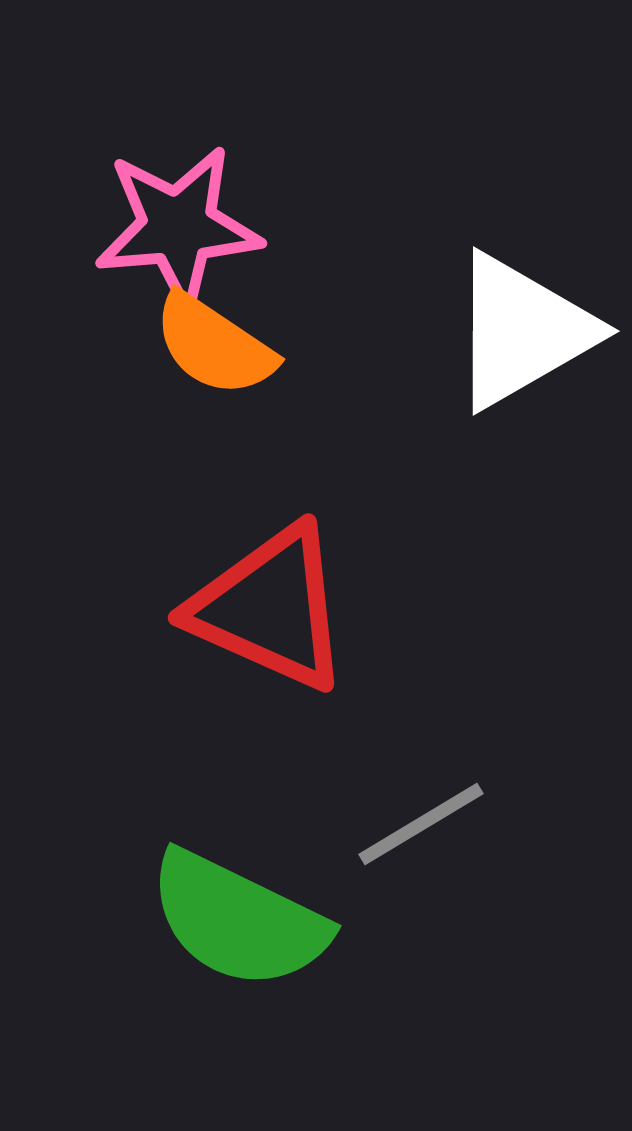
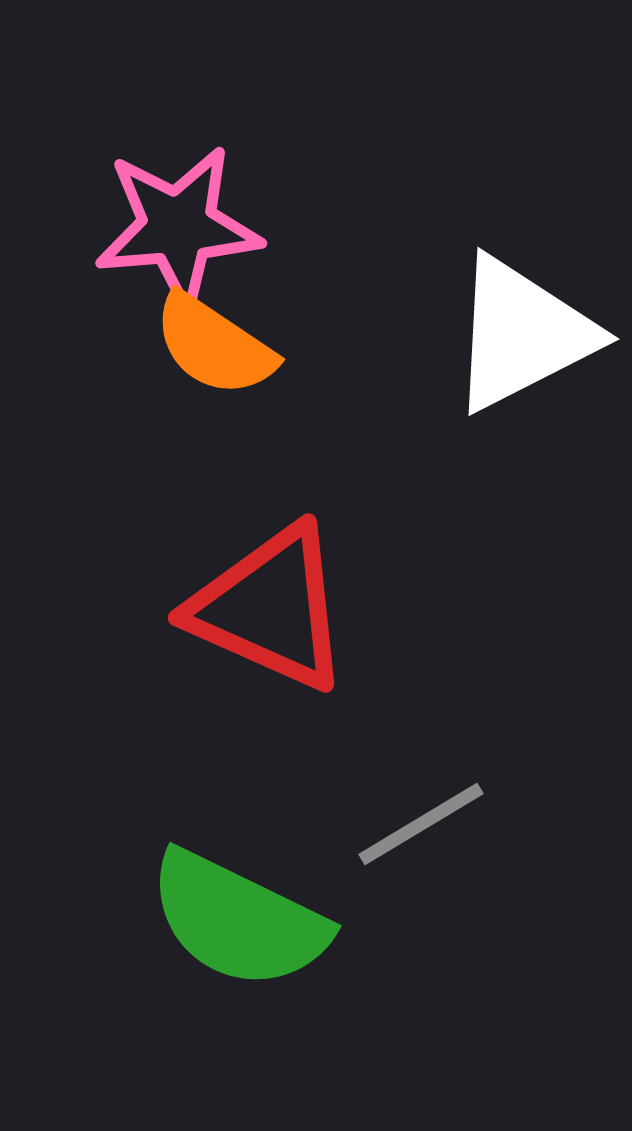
white triangle: moved 3 px down; rotated 3 degrees clockwise
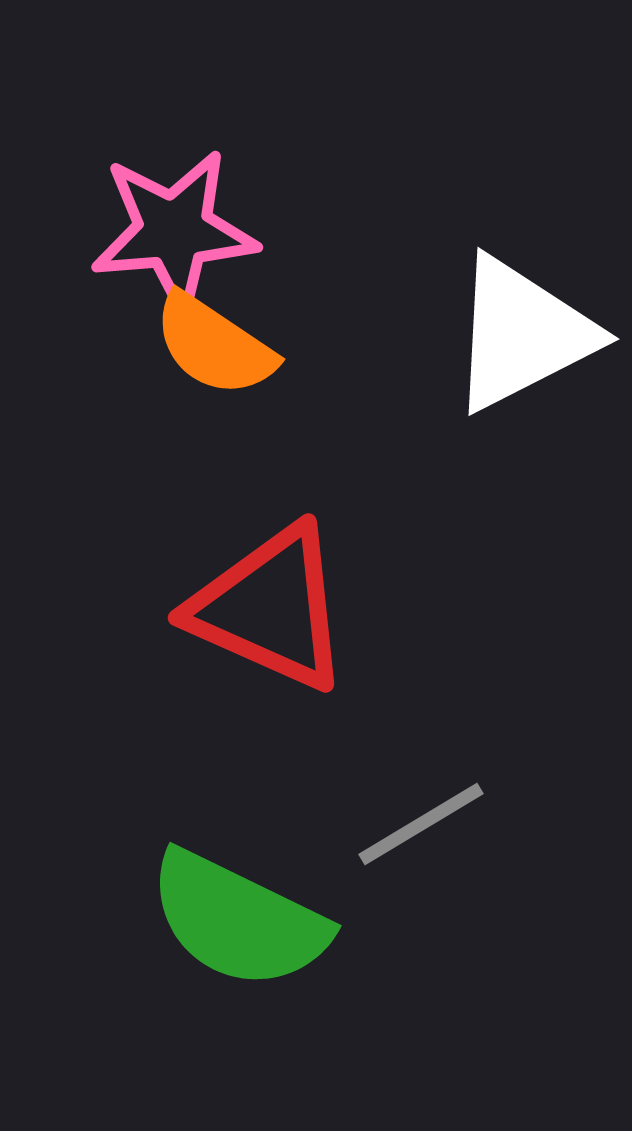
pink star: moved 4 px left, 4 px down
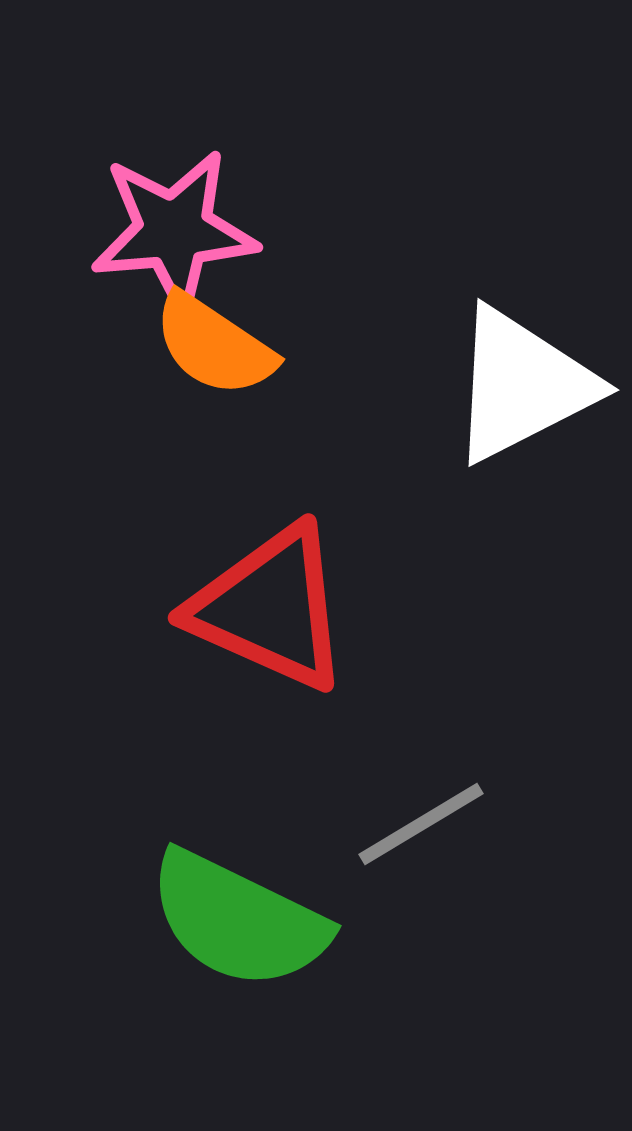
white triangle: moved 51 px down
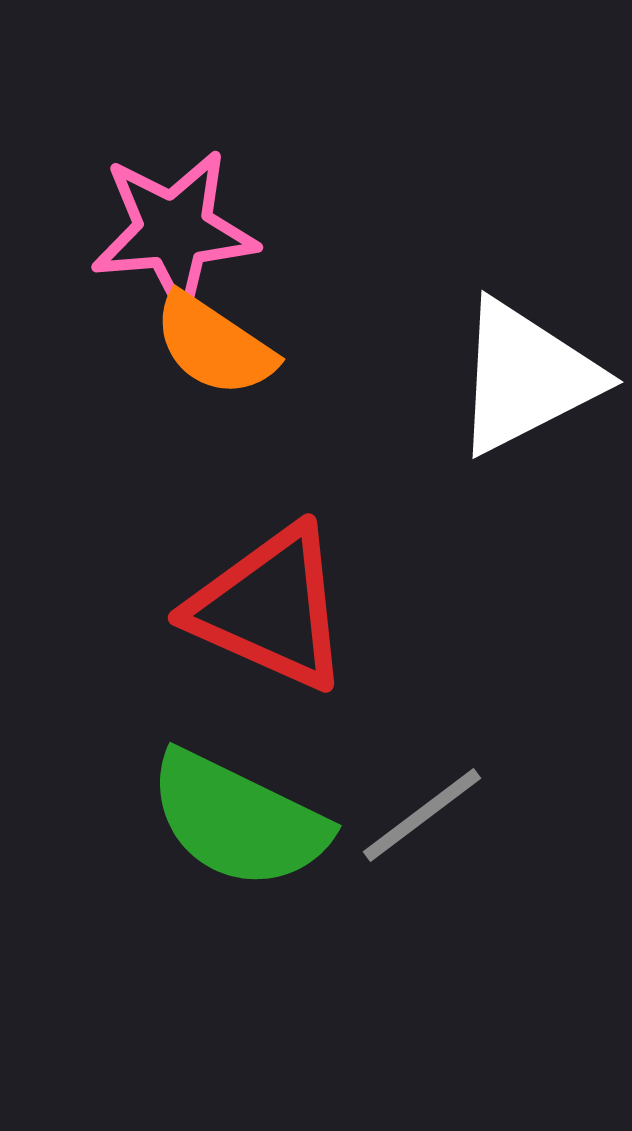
white triangle: moved 4 px right, 8 px up
gray line: moved 1 px right, 9 px up; rotated 6 degrees counterclockwise
green semicircle: moved 100 px up
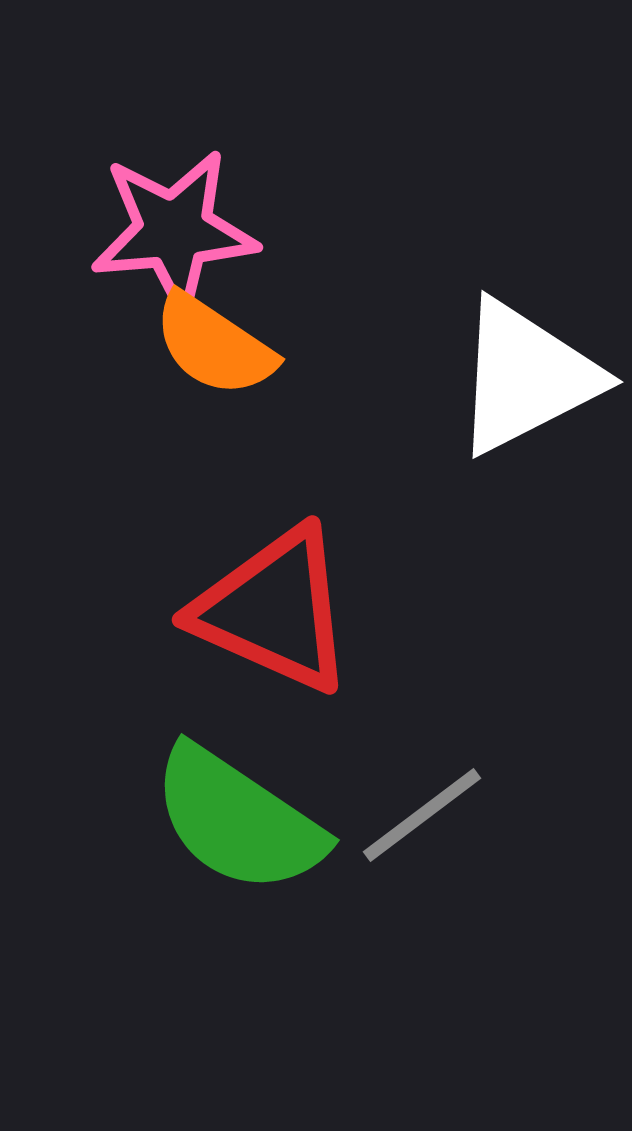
red triangle: moved 4 px right, 2 px down
green semicircle: rotated 8 degrees clockwise
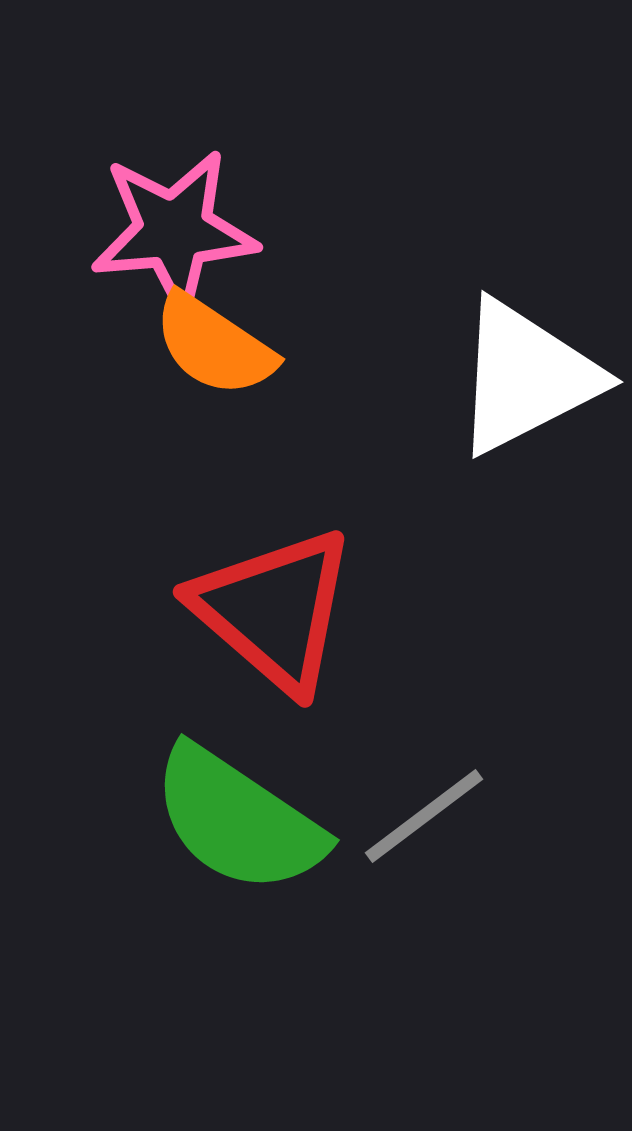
red triangle: rotated 17 degrees clockwise
gray line: moved 2 px right, 1 px down
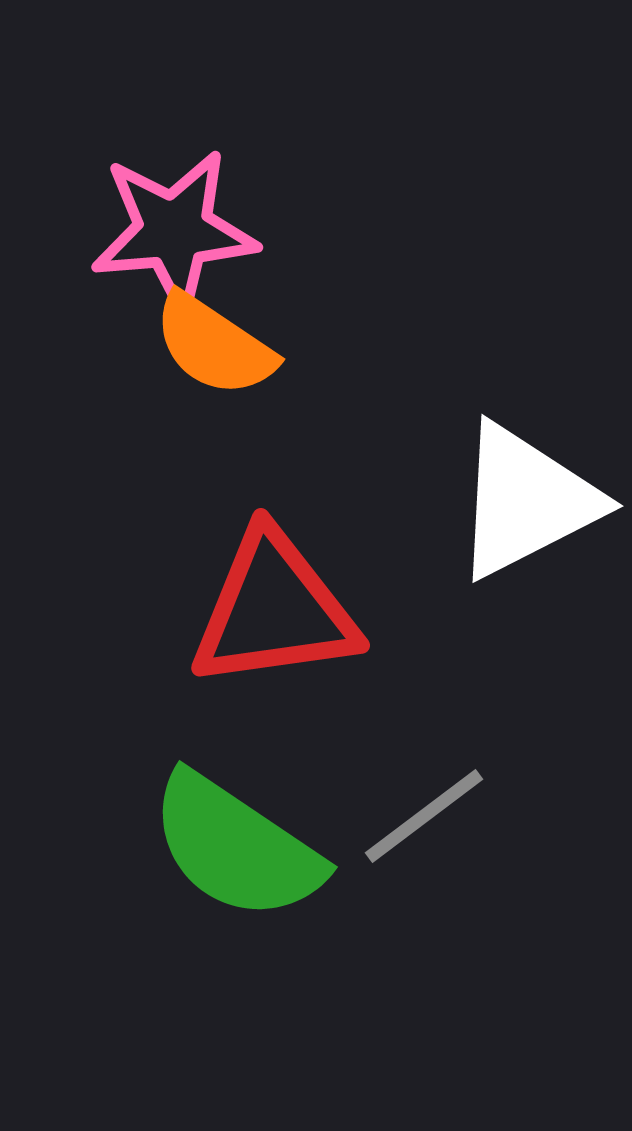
white triangle: moved 124 px down
red triangle: rotated 49 degrees counterclockwise
green semicircle: moved 2 px left, 27 px down
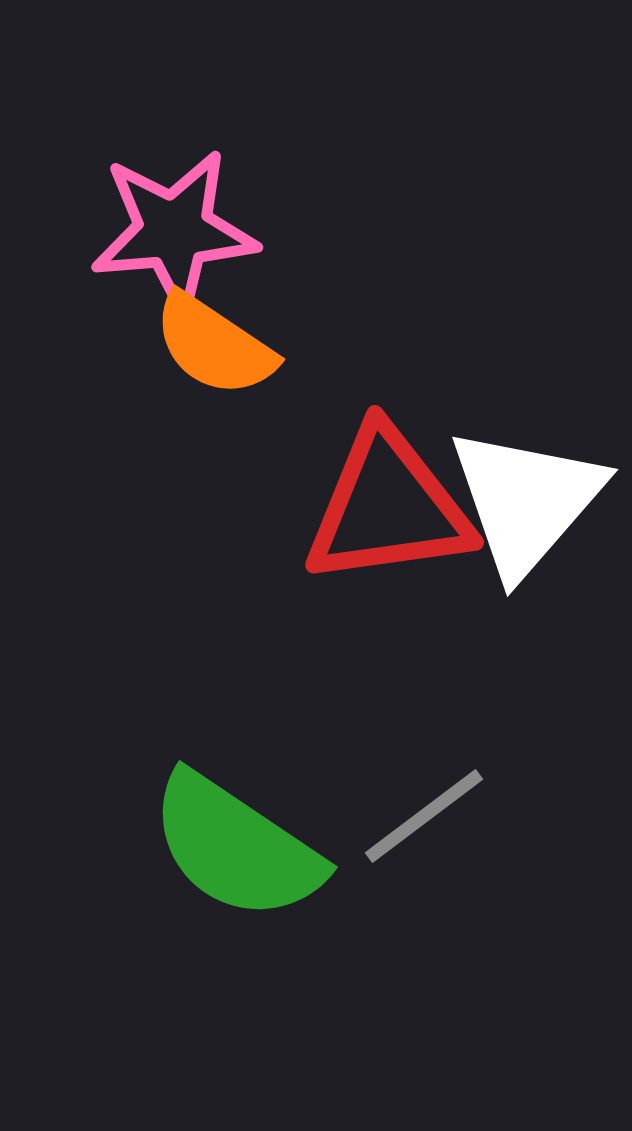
white triangle: rotated 22 degrees counterclockwise
red triangle: moved 114 px right, 103 px up
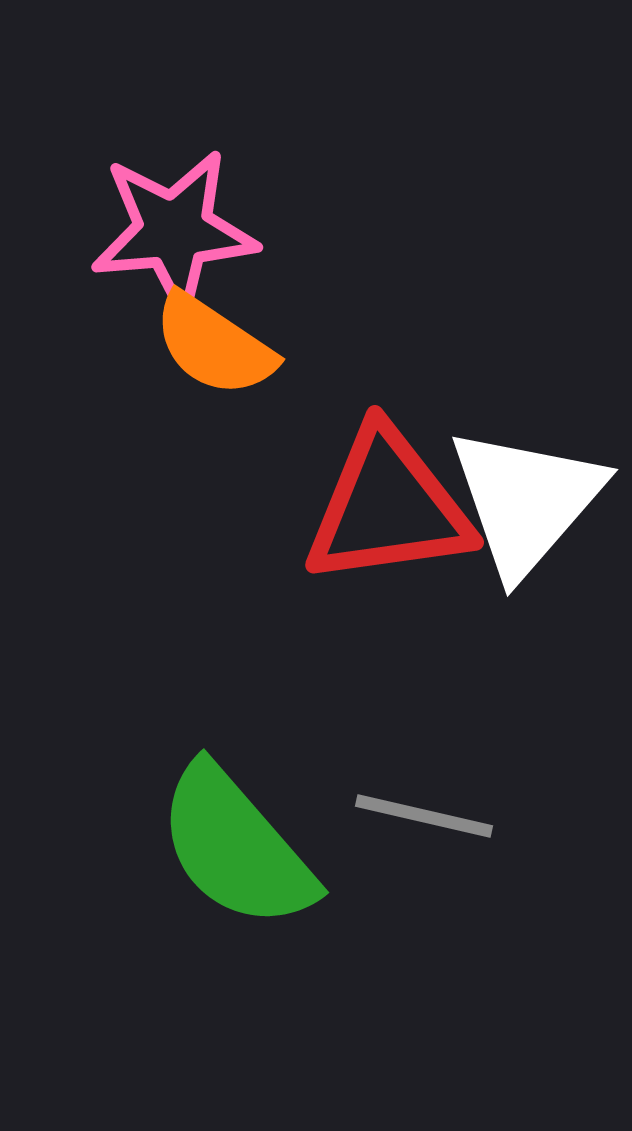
gray line: rotated 50 degrees clockwise
green semicircle: rotated 15 degrees clockwise
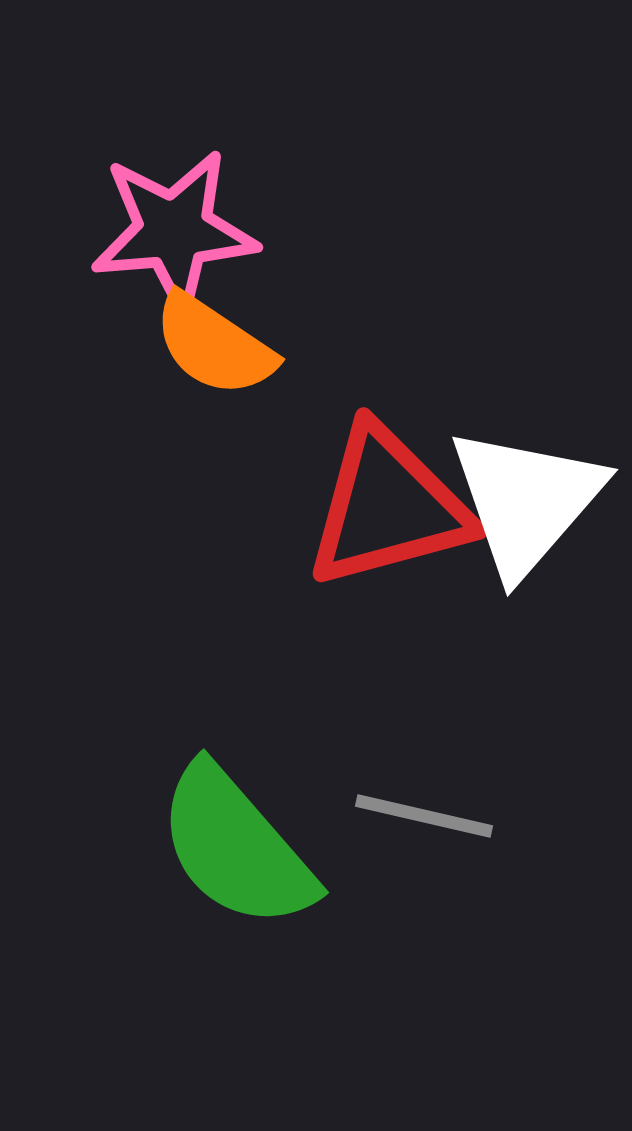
red triangle: rotated 7 degrees counterclockwise
